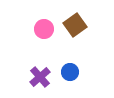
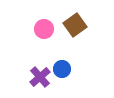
blue circle: moved 8 px left, 3 px up
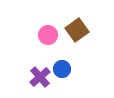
brown square: moved 2 px right, 5 px down
pink circle: moved 4 px right, 6 px down
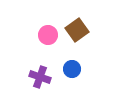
blue circle: moved 10 px right
purple cross: rotated 30 degrees counterclockwise
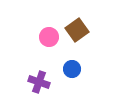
pink circle: moved 1 px right, 2 px down
purple cross: moved 1 px left, 5 px down
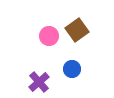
pink circle: moved 1 px up
purple cross: rotated 30 degrees clockwise
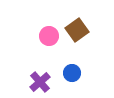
blue circle: moved 4 px down
purple cross: moved 1 px right
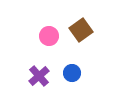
brown square: moved 4 px right
purple cross: moved 1 px left, 6 px up
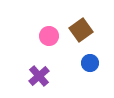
blue circle: moved 18 px right, 10 px up
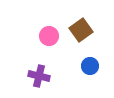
blue circle: moved 3 px down
purple cross: rotated 35 degrees counterclockwise
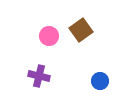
blue circle: moved 10 px right, 15 px down
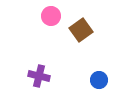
pink circle: moved 2 px right, 20 px up
blue circle: moved 1 px left, 1 px up
